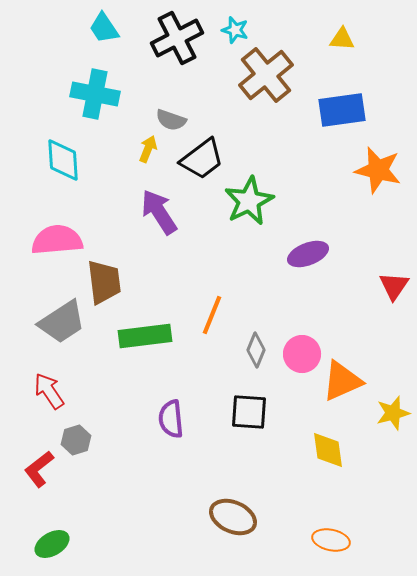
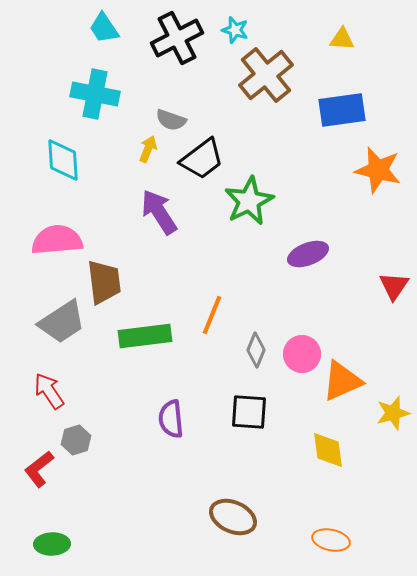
green ellipse: rotated 28 degrees clockwise
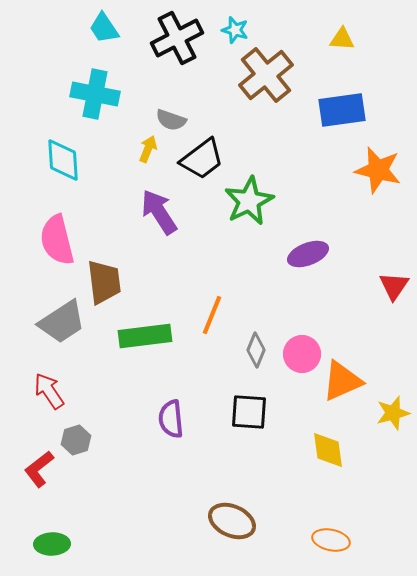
pink semicircle: rotated 99 degrees counterclockwise
brown ellipse: moved 1 px left, 4 px down
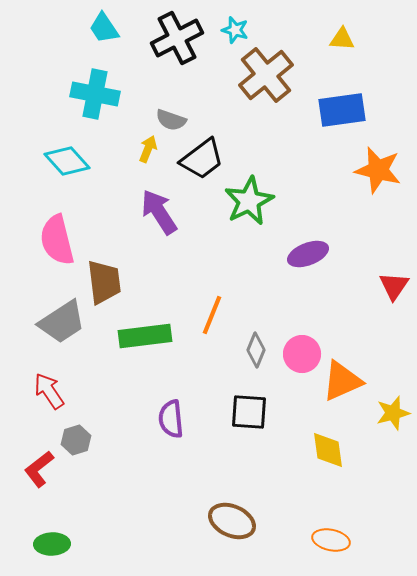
cyan diamond: moved 4 px right, 1 px down; rotated 39 degrees counterclockwise
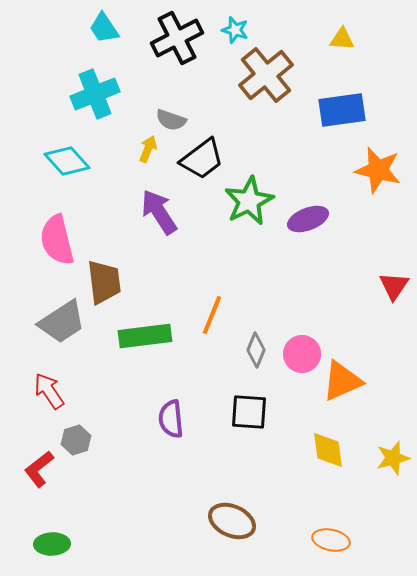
cyan cross: rotated 33 degrees counterclockwise
purple ellipse: moved 35 px up
yellow star: moved 45 px down
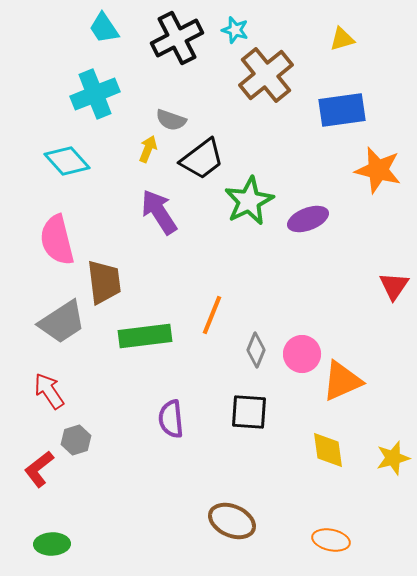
yellow triangle: rotated 20 degrees counterclockwise
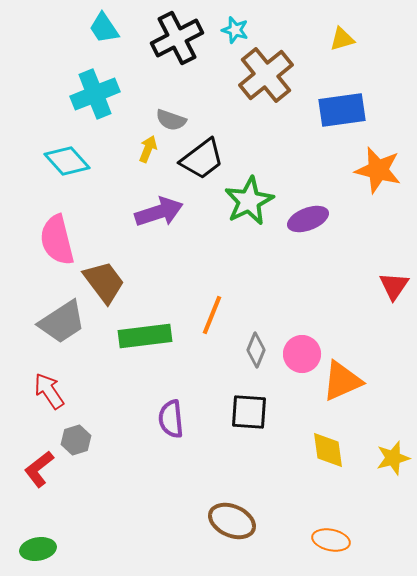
purple arrow: rotated 105 degrees clockwise
brown trapezoid: rotated 30 degrees counterclockwise
green ellipse: moved 14 px left, 5 px down; rotated 8 degrees counterclockwise
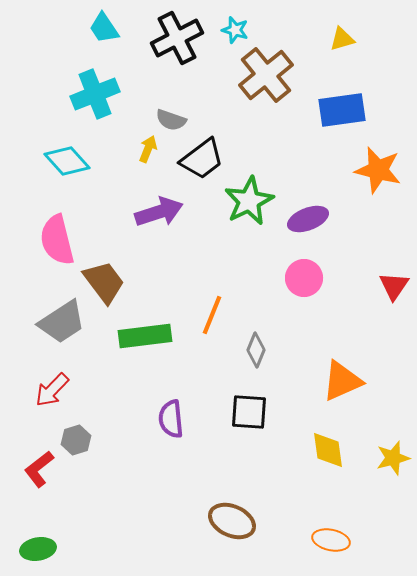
pink circle: moved 2 px right, 76 px up
red arrow: moved 3 px right, 1 px up; rotated 102 degrees counterclockwise
